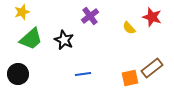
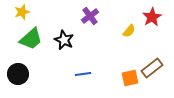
red star: rotated 24 degrees clockwise
yellow semicircle: moved 3 px down; rotated 96 degrees counterclockwise
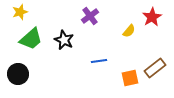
yellow star: moved 2 px left
brown rectangle: moved 3 px right
blue line: moved 16 px right, 13 px up
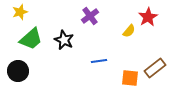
red star: moved 4 px left
black circle: moved 3 px up
orange square: rotated 18 degrees clockwise
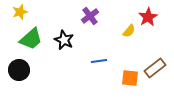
black circle: moved 1 px right, 1 px up
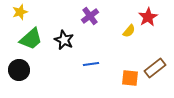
blue line: moved 8 px left, 3 px down
